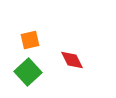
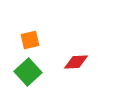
red diamond: moved 4 px right, 2 px down; rotated 65 degrees counterclockwise
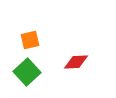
green square: moved 1 px left
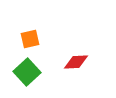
orange square: moved 1 px up
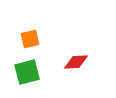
green square: rotated 28 degrees clockwise
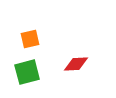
red diamond: moved 2 px down
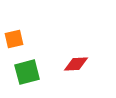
orange square: moved 16 px left
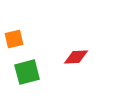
red diamond: moved 7 px up
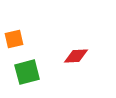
red diamond: moved 1 px up
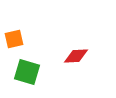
green square: rotated 32 degrees clockwise
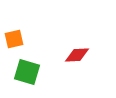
red diamond: moved 1 px right, 1 px up
